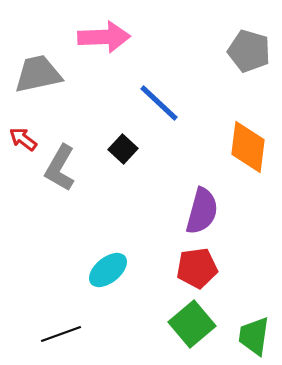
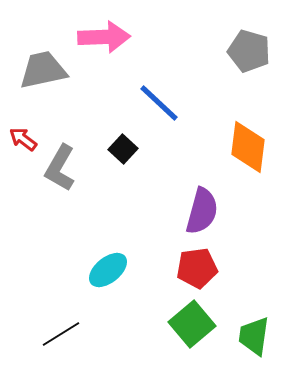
gray trapezoid: moved 5 px right, 4 px up
black line: rotated 12 degrees counterclockwise
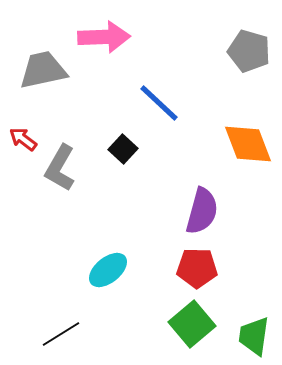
orange diamond: moved 3 px up; rotated 28 degrees counterclockwise
red pentagon: rotated 9 degrees clockwise
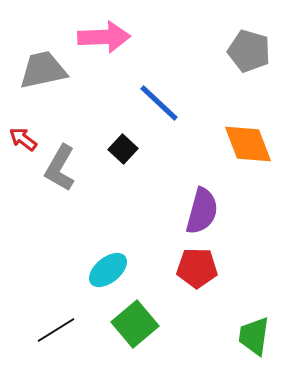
green square: moved 57 px left
black line: moved 5 px left, 4 px up
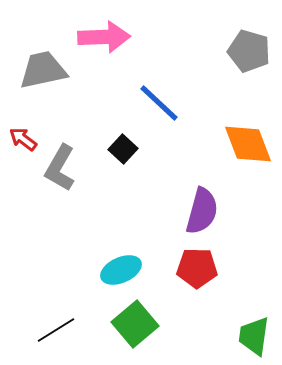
cyan ellipse: moved 13 px right; rotated 15 degrees clockwise
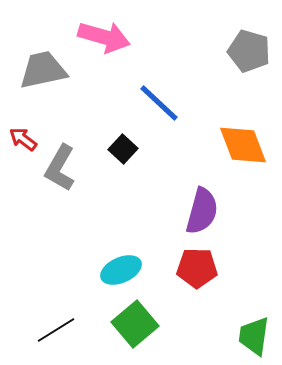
pink arrow: rotated 18 degrees clockwise
orange diamond: moved 5 px left, 1 px down
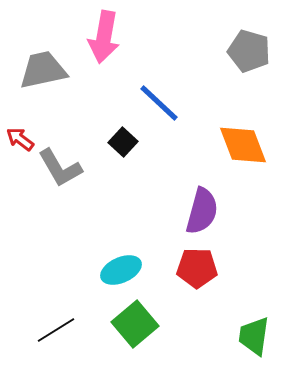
pink arrow: rotated 84 degrees clockwise
red arrow: moved 3 px left
black square: moved 7 px up
gray L-shape: rotated 60 degrees counterclockwise
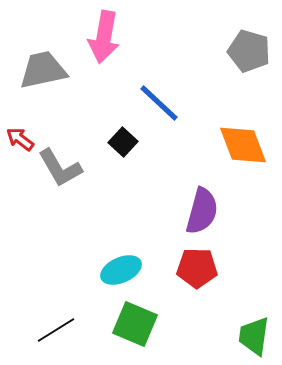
green square: rotated 27 degrees counterclockwise
